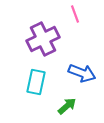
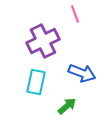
purple cross: moved 2 px down
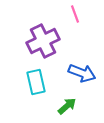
cyan rectangle: rotated 25 degrees counterclockwise
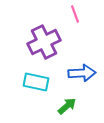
purple cross: moved 1 px right, 1 px down
blue arrow: rotated 24 degrees counterclockwise
cyan rectangle: rotated 65 degrees counterclockwise
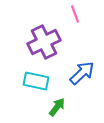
blue arrow: rotated 40 degrees counterclockwise
cyan rectangle: moved 1 px up
green arrow: moved 10 px left, 1 px down; rotated 12 degrees counterclockwise
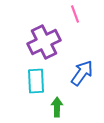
blue arrow: rotated 12 degrees counterclockwise
cyan rectangle: rotated 75 degrees clockwise
green arrow: rotated 36 degrees counterclockwise
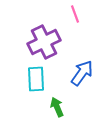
cyan rectangle: moved 2 px up
green arrow: rotated 24 degrees counterclockwise
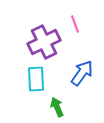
pink line: moved 10 px down
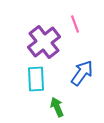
purple cross: rotated 12 degrees counterclockwise
